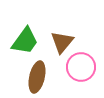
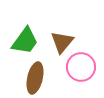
brown ellipse: moved 2 px left, 1 px down
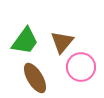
brown ellipse: rotated 44 degrees counterclockwise
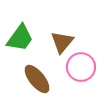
green trapezoid: moved 5 px left, 3 px up
brown ellipse: moved 2 px right, 1 px down; rotated 8 degrees counterclockwise
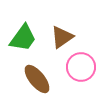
green trapezoid: moved 3 px right
brown triangle: moved 5 px up; rotated 15 degrees clockwise
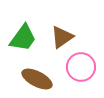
brown ellipse: rotated 24 degrees counterclockwise
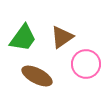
pink circle: moved 5 px right, 3 px up
brown ellipse: moved 3 px up
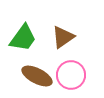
brown triangle: moved 1 px right
pink circle: moved 15 px left, 11 px down
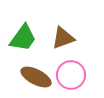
brown triangle: moved 1 px down; rotated 15 degrees clockwise
brown ellipse: moved 1 px left, 1 px down
